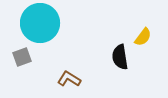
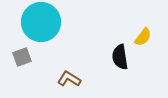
cyan circle: moved 1 px right, 1 px up
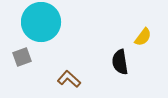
black semicircle: moved 5 px down
brown L-shape: rotated 10 degrees clockwise
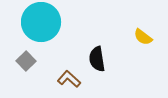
yellow semicircle: rotated 90 degrees clockwise
gray square: moved 4 px right, 4 px down; rotated 24 degrees counterclockwise
black semicircle: moved 23 px left, 3 px up
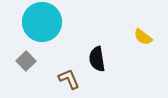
cyan circle: moved 1 px right
brown L-shape: rotated 25 degrees clockwise
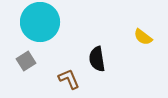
cyan circle: moved 2 px left
gray square: rotated 12 degrees clockwise
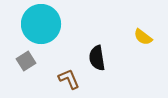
cyan circle: moved 1 px right, 2 px down
black semicircle: moved 1 px up
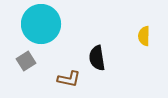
yellow semicircle: moved 1 px right, 1 px up; rotated 54 degrees clockwise
brown L-shape: rotated 125 degrees clockwise
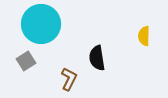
brown L-shape: rotated 75 degrees counterclockwise
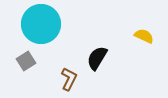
yellow semicircle: rotated 114 degrees clockwise
black semicircle: rotated 40 degrees clockwise
